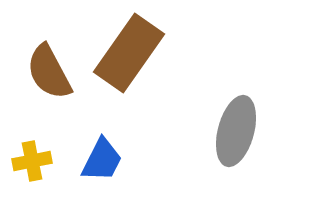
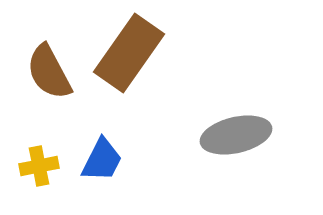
gray ellipse: moved 4 px down; rotated 62 degrees clockwise
yellow cross: moved 7 px right, 5 px down
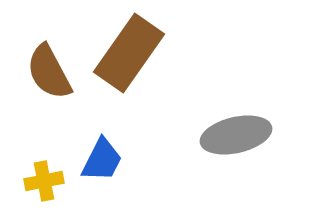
yellow cross: moved 5 px right, 15 px down
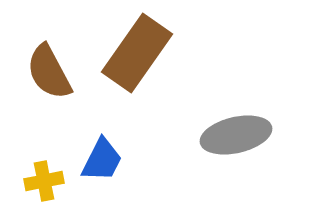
brown rectangle: moved 8 px right
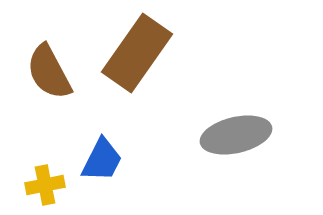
yellow cross: moved 1 px right, 4 px down
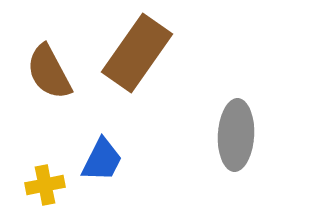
gray ellipse: rotated 74 degrees counterclockwise
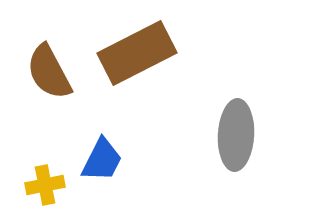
brown rectangle: rotated 28 degrees clockwise
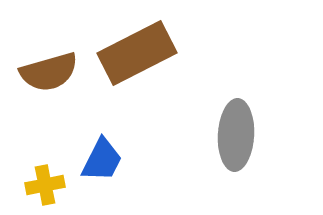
brown semicircle: rotated 78 degrees counterclockwise
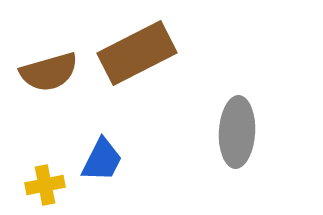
gray ellipse: moved 1 px right, 3 px up
